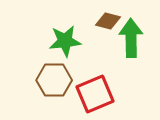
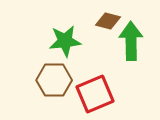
green arrow: moved 3 px down
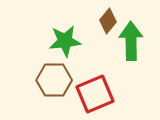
brown diamond: rotated 65 degrees counterclockwise
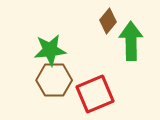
green star: moved 15 px left, 9 px down
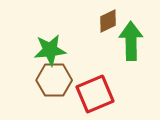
brown diamond: rotated 25 degrees clockwise
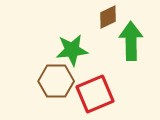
brown diamond: moved 4 px up
green star: moved 22 px right
brown hexagon: moved 2 px right, 1 px down
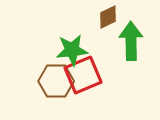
red square: moved 12 px left, 19 px up
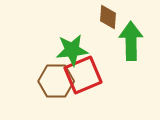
brown diamond: rotated 60 degrees counterclockwise
